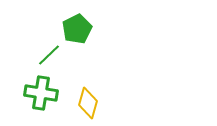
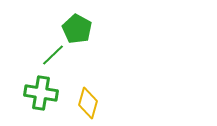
green pentagon: rotated 16 degrees counterclockwise
green line: moved 4 px right
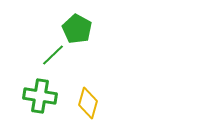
green cross: moved 1 px left, 3 px down
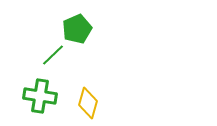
green pentagon: rotated 20 degrees clockwise
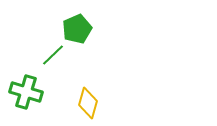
green cross: moved 14 px left, 4 px up; rotated 8 degrees clockwise
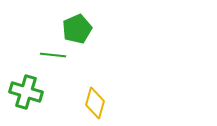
green line: rotated 50 degrees clockwise
yellow diamond: moved 7 px right
